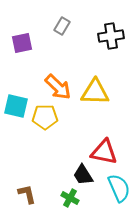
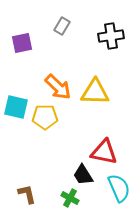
cyan square: moved 1 px down
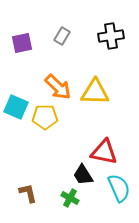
gray rectangle: moved 10 px down
cyan square: rotated 10 degrees clockwise
brown L-shape: moved 1 px right, 1 px up
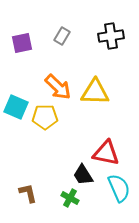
red triangle: moved 2 px right, 1 px down
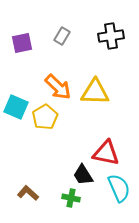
yellow pentagon: rotated 30 degrees counterclockwise
brown L-shape: rotated 35 degrees counterclockwise
green cross: moved 1 px right; rotated 18 degrees counterclockwise
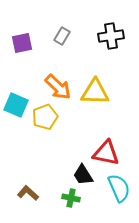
cyan square: moved 2 px up
yellow pentagon: rotated 10 degrees clockwise
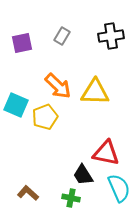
orange arrow: moved 1 px up
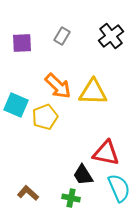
black cross: rotated 30 degrees counterclockwise
purple square: rotated 10 degrees clockwise
yellow triangle: moved 2 px left
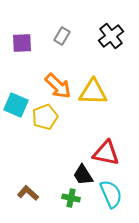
cyan semicircle: moved 8 px left, 6 px down
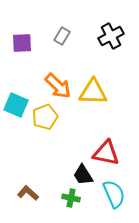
black cross: rotated 10 degrees clockwise
cyan semicircle: moved 3 px right
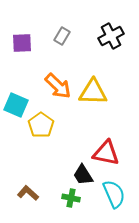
yellow pentagon: moved 4 px left, 8 px down; rotated 15 degrees counterclockwise
